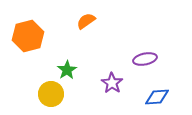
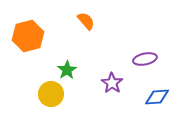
orange semicircle: rotated 84 degrees clockwise
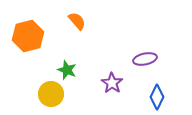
orange semicircle: moved 9 px left
green star: rotated 18 degrees counterclockwise
blue diamond: rotated 60 degrees counterclockwise
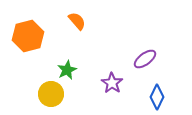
purple ellipse: rotated 25 degrees counterclockwise
green star: rotated 24 degrees clockwise
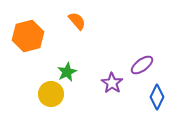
purple ellipse: moved 3 px left, 6 px down
green star: moved 2 px down
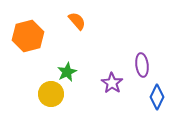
purple ellipse: rotated 60 degrees counterclockwise
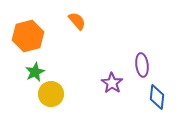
green star: moved 32 px left
blue diamond: rotated 20 degrees counterclockwise
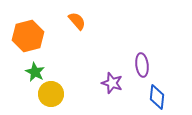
green star: rotated 18 degrees counterclockwise
purple star: rotated 15 degrees counterclockwise
